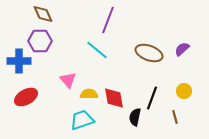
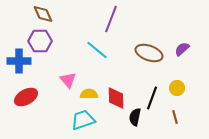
purple line: moved 3 px right, 1 px up
yellow circle: moved 7 px left, 3 px up
red diamond: moved 2 px right; rotated 10 degrees clockwise
cyan trapezoid: moved 1 px right
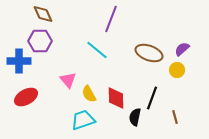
yellow circle: moved 18 px up
yellow semicircle: rotated 120 degrees counterclockwise
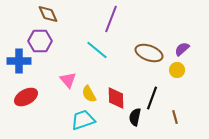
brown diamond: moved 5 px right
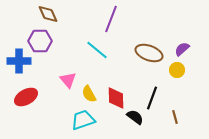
black semicircle: rotated 114 degrees clockwise
